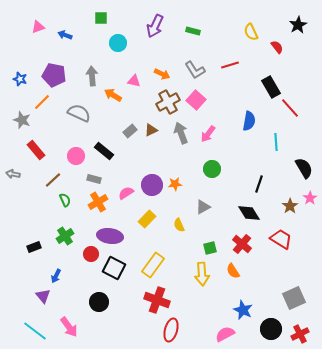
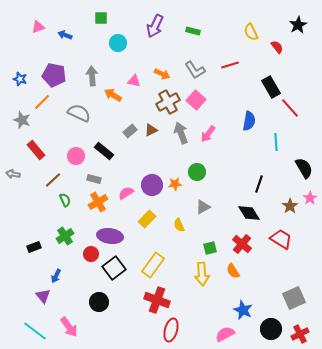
green circle at (212, 169): moved 15 px left, 3 px down
black square at (114, 268): rotated 25 degrees clockwise
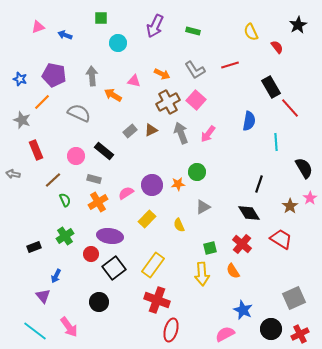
red rectangle at (36, 150): rotated 18 degrees clockwise
orange star at (175, 184): moved 3 px right
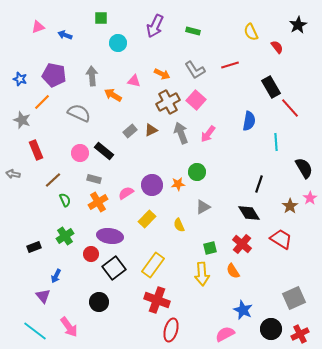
pink circle at (76, 156): moved 4 px right, 3 px up
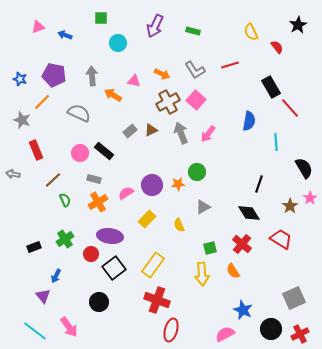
green cross at (65, 236): moved 3 px down
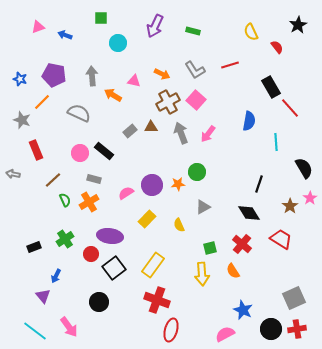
brown triangle at (151, 130): moved 3 px up; rotated 24 degrees clockwise
orange cross at (98, 202): moved 9 px left
red cross at (300, 334): moved 3 px left, 5 px up; rotated 18 degrees clockwise
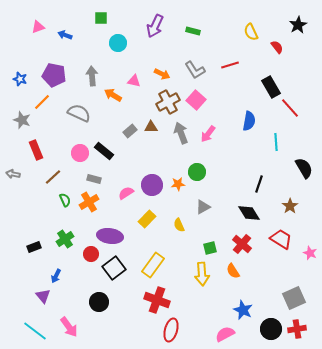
brown line at (53, 180): moved 3 px up
pink star at (310, 198): moved 55 px down; rotated 16 degrees counterclockwise
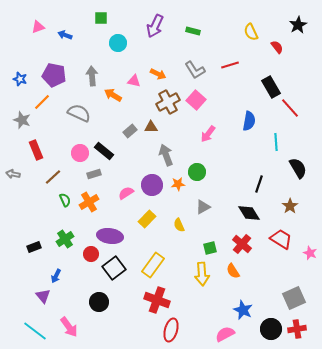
orange arrow at (162, 74): moved 4 px left
gray arrow at (181, 133): moved 15 px left, 22 px down
black semicircle at (304, 168): moved 6 px left
gray rectangle at (94, 179): moved 5 px up; rotated 32 degrees counterclockwise
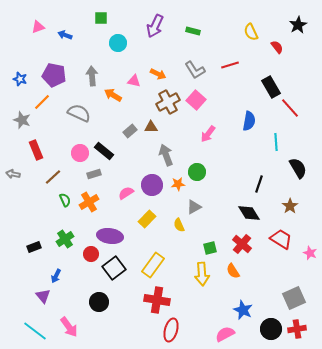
gray triangle at (203, 207): moved 9 px left
red cross at (157, 300): rotated 10 degrees counterclockwise
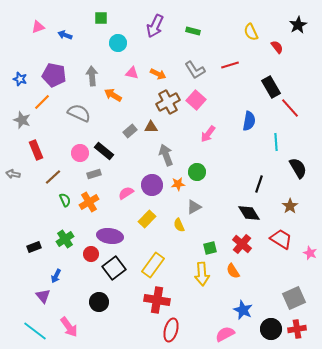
pink triangle at (134, 81): moved 2 px left, 8 px up
